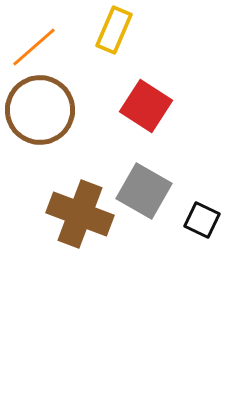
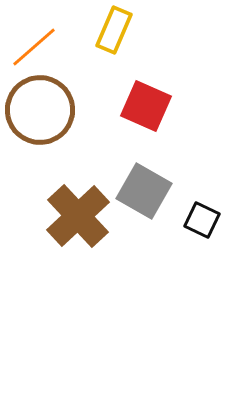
red square: rotated 9 degrees counterclockwise
brown cross: moved 2 px left, 2 px down; rotated 26 degrees clockwise
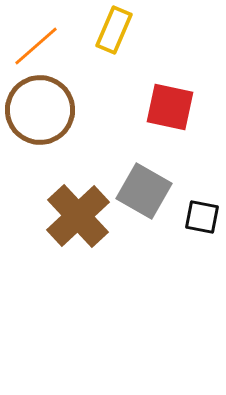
orange line: moved 2 px right, 1 px up
red square: moved 24 px right, 1 px down; rotated 12 degrees counterclockwise
black square: moved 3 px up; rotated 15 degrees counterclockwise
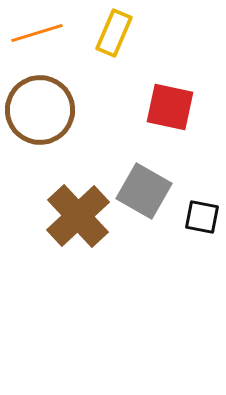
yellow rectangle: moved 3 px down
orange line: moved 1 px right, 13 px up; rotated 24 degrees clockwise
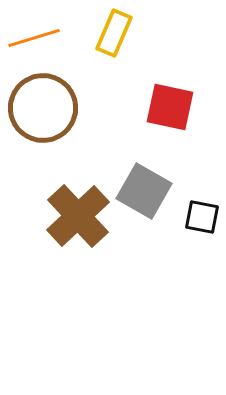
orange line: moved 3 px left, 5 px down
brown circle: moved 3 px right, 2 px up
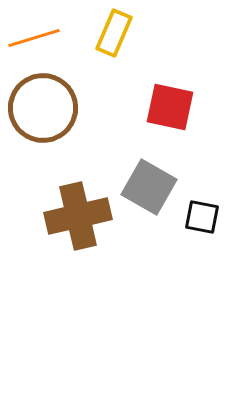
gray square: moved 5 px right, 4 px up
brown cross: rotated 30 degrees clockwise
